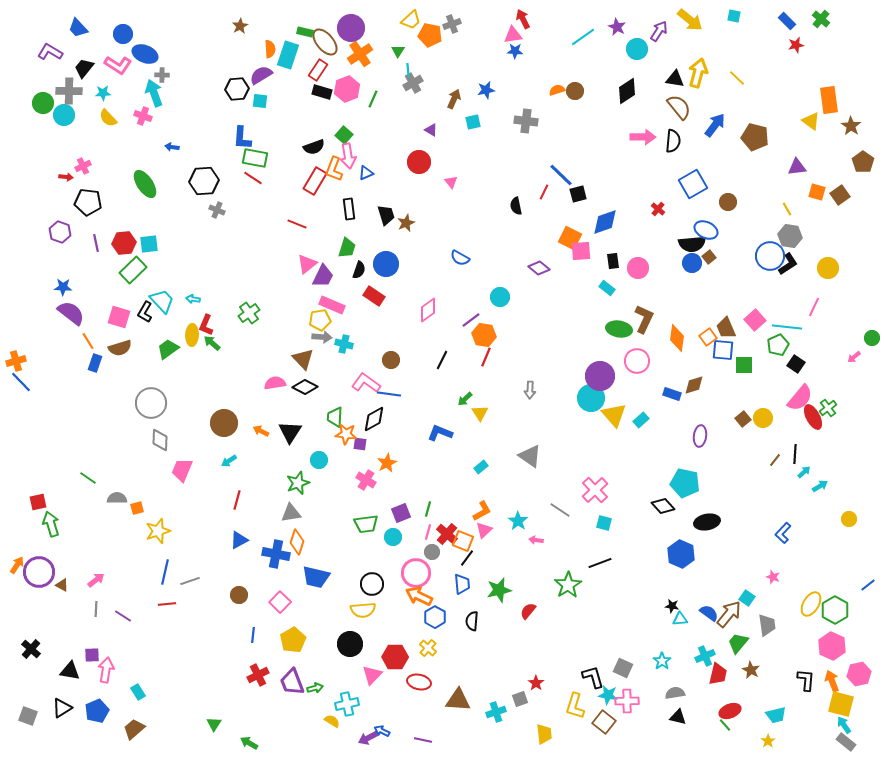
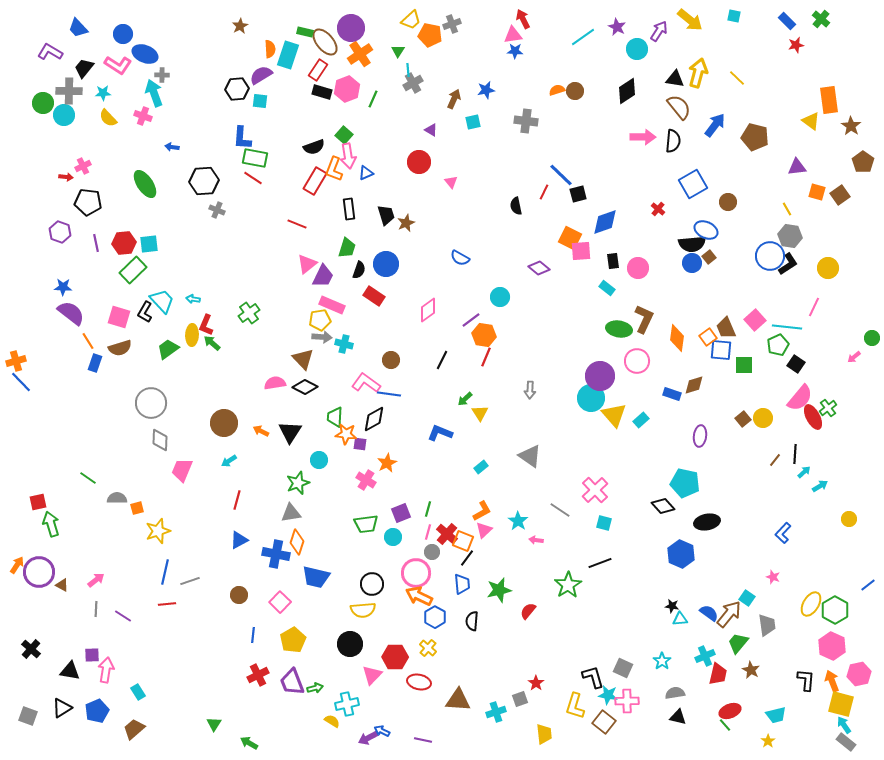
blue square at (723, 350): moved 2 px left
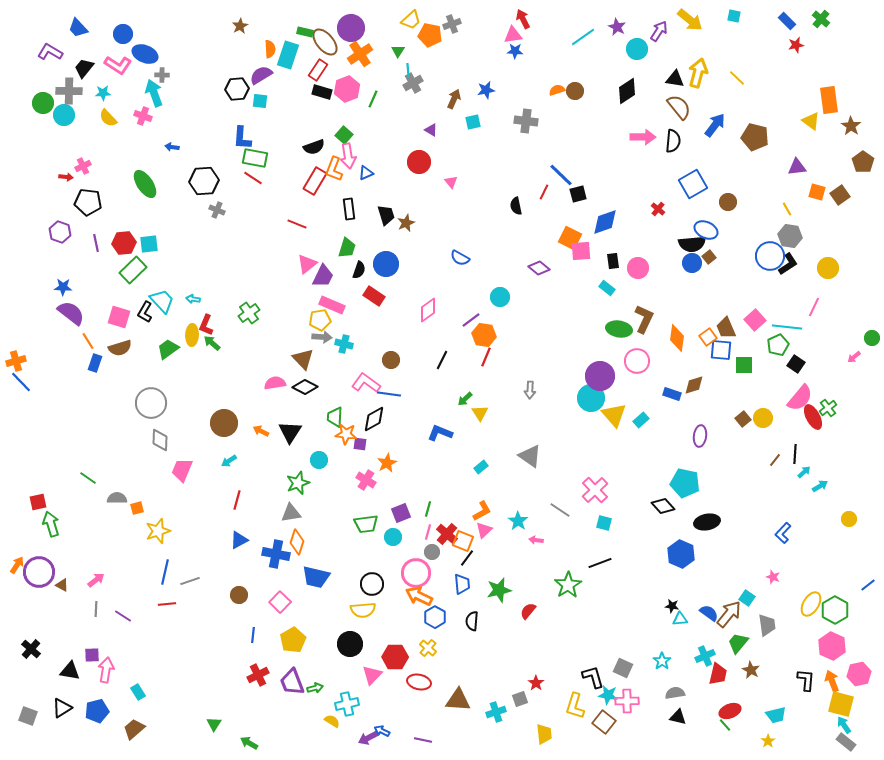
blue pentagon at (97, 711): rotated 10 degrees clockwise
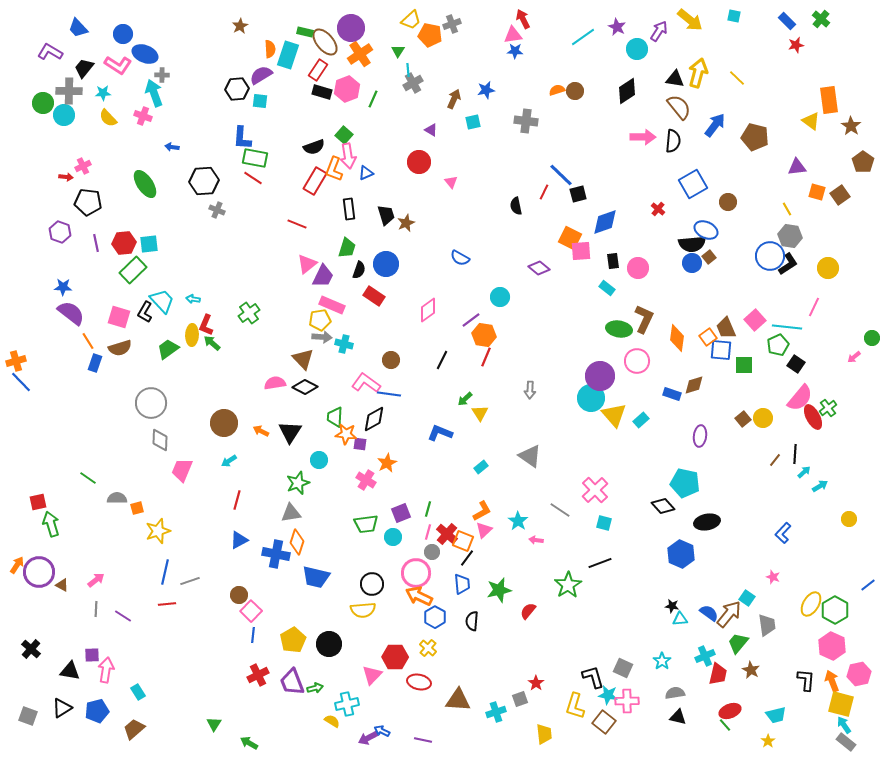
pink square at (280, 602): moved 29 px left, 9 px down
black circle at (350, 644): moved 21 px left
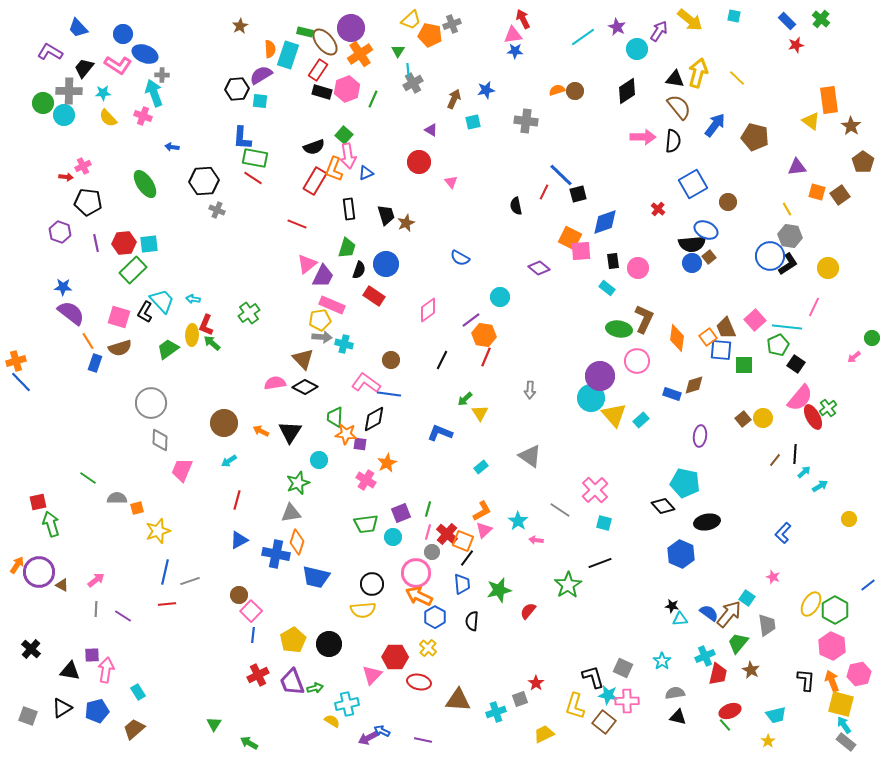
yellow trapezoid at (544, 734): rotated 110 degrees counterclockwise
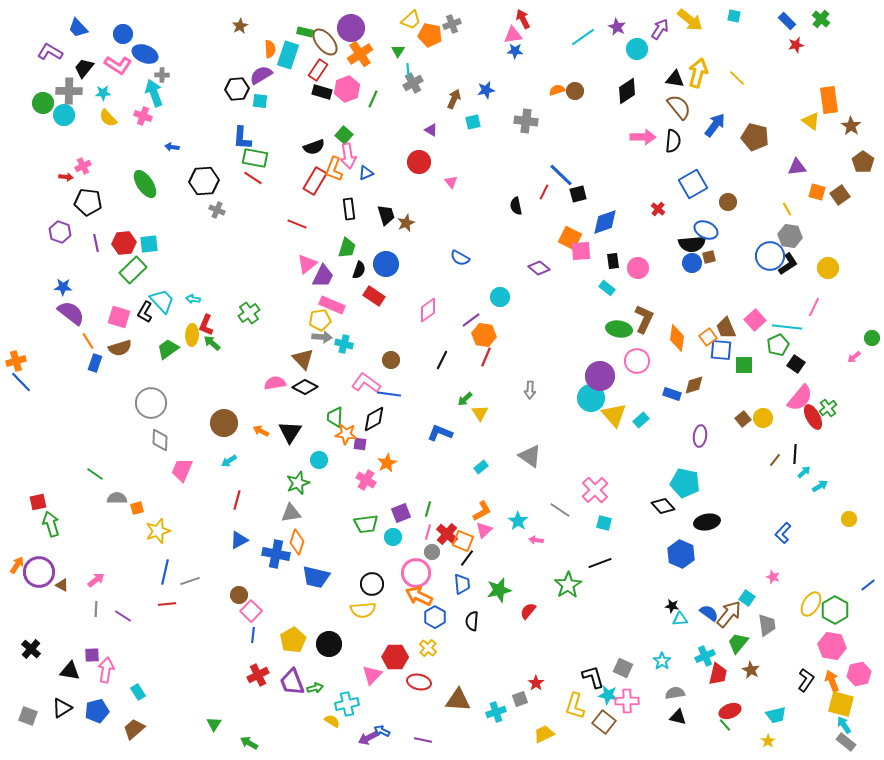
purple arrow at (659, 31): moved 1 px right, 2 px up
brown square at (709, 257): rotated 24 degrees clockwise
green line at (88, 478): moved 7 px right, 4 px up
pink hexagon at (832, 646): rotated 16 degrees counterclockwise
black L-shape at (806, 680): rotated 30 degrees clockwise
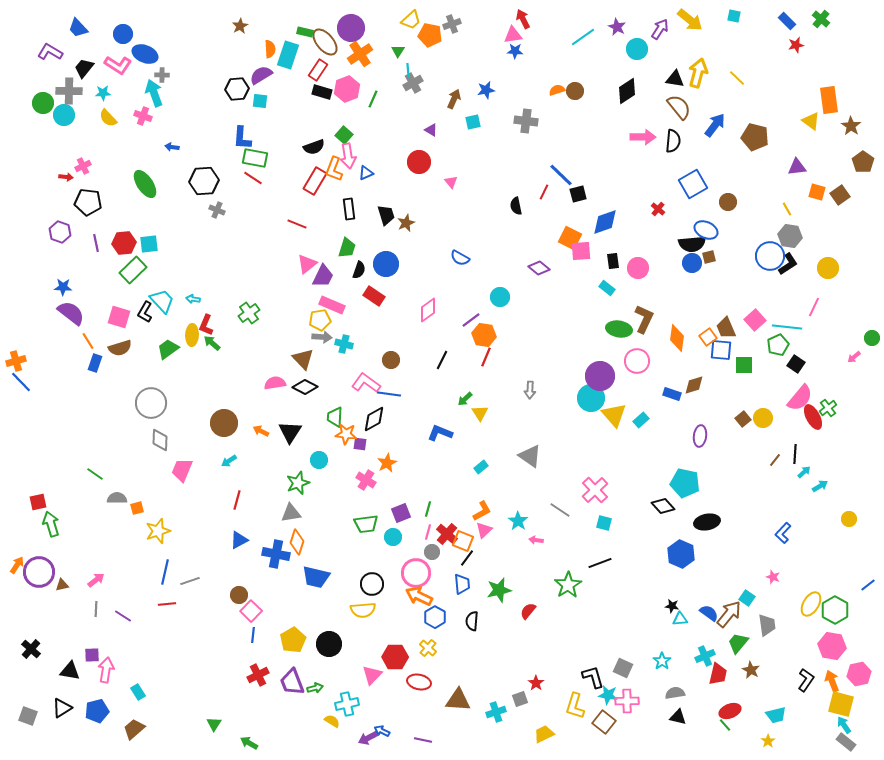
brown triangle at (62, 585): rotated 40 degrees counterclockwise
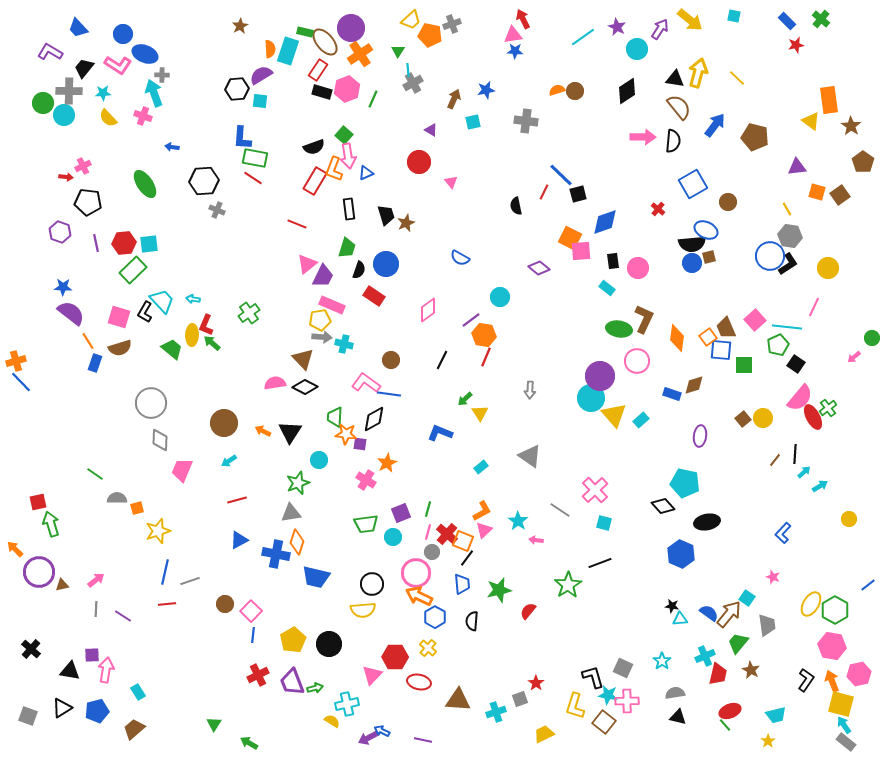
cyan rectangle at (288, 55): moved 4 px up
green trapezoid at (168, 349): moved 4 px right; rotated 75 degrees clockwise
orange arrow at (261, 431): moved 2 px right
red line at (237, 500): rotated 60 degrees clockwise
orange arrow at (17, 565): moved 2 px left, 16 px up; rotated 78 degrees counterclockwise
brown circle at (239, 595): moved 14 px left, 9 px down
